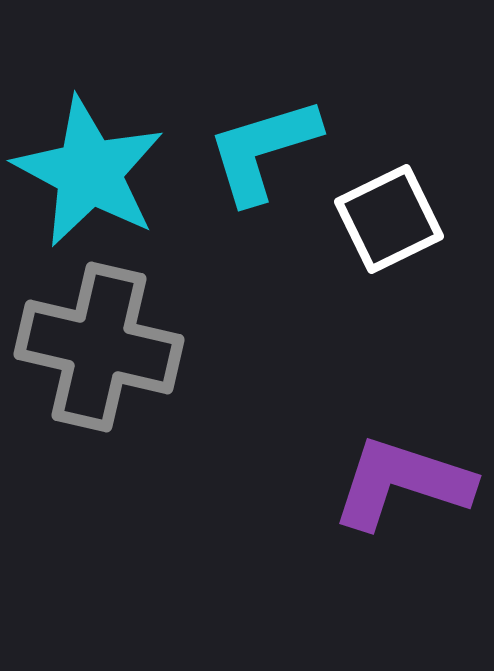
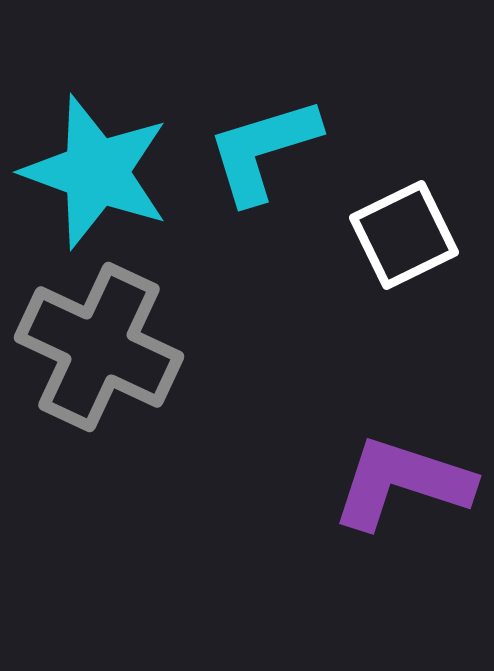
cyan star: moved 7 px right; rotated 8 degrees counterclockwise
white square: moved 15 px right, 16 px down
gray cross: rotated 12 degrees clockwise
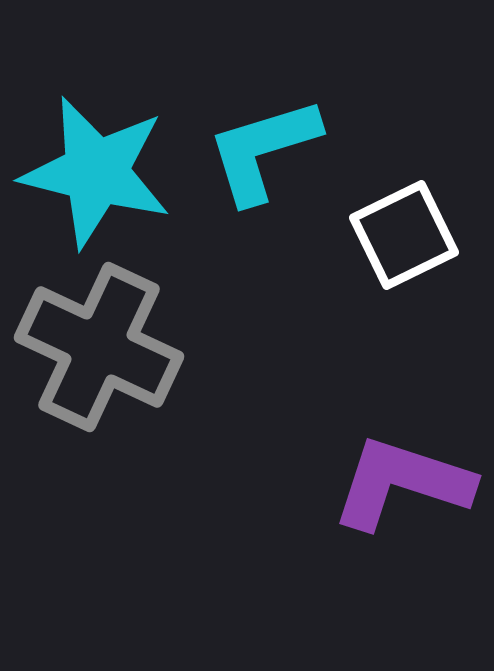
cyan star: rotated 6 degrees counterclockwise
